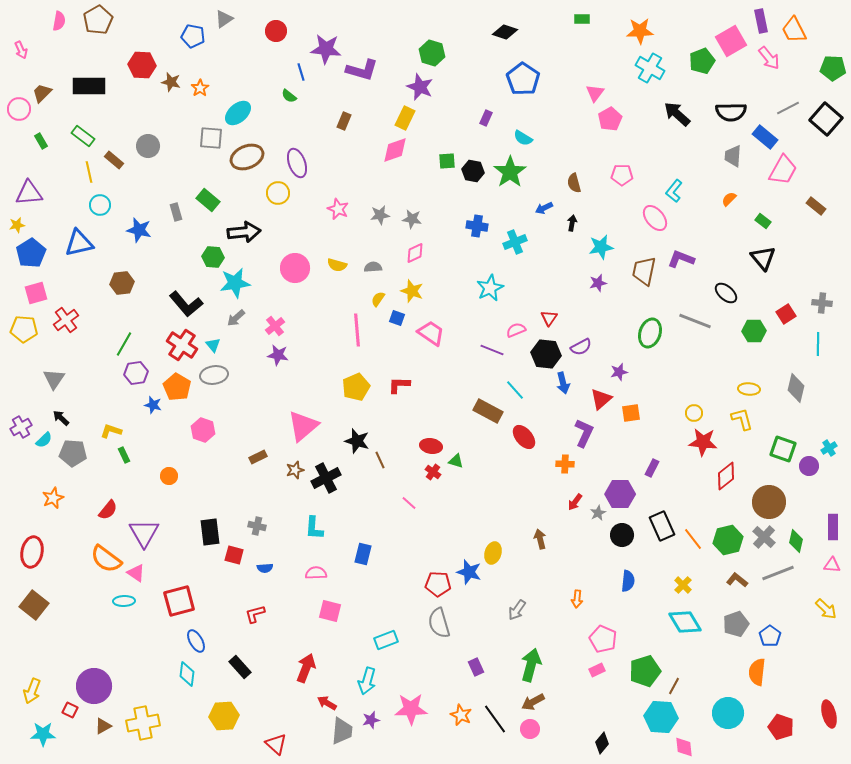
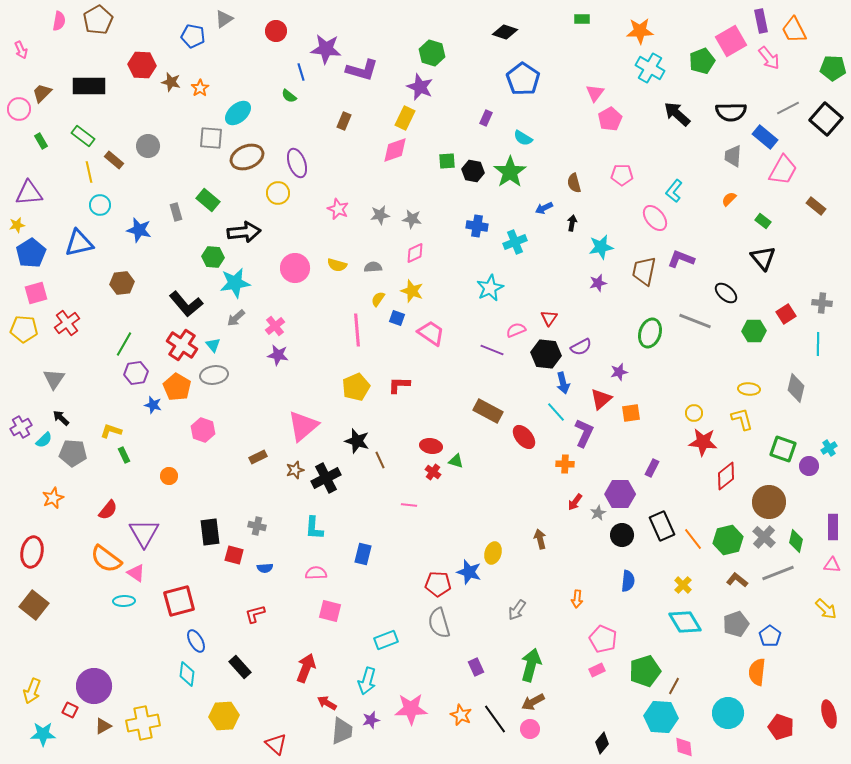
red cross at (66, 320): moved 1 px right, 3 px down
cyan line at (515, 390): moved 41 px right, 22 px down
pink line at (409, 503): moved 2 px down; rotated 35 degrees counterclockwise
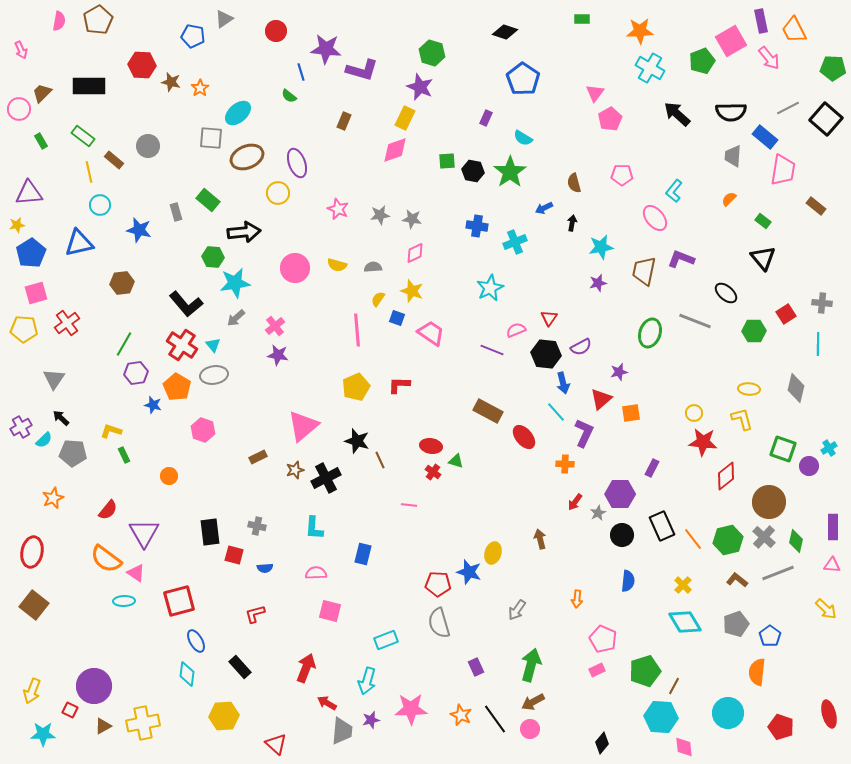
pink trapezoid at (783, 170): rotated 20 degrees counterclockwise
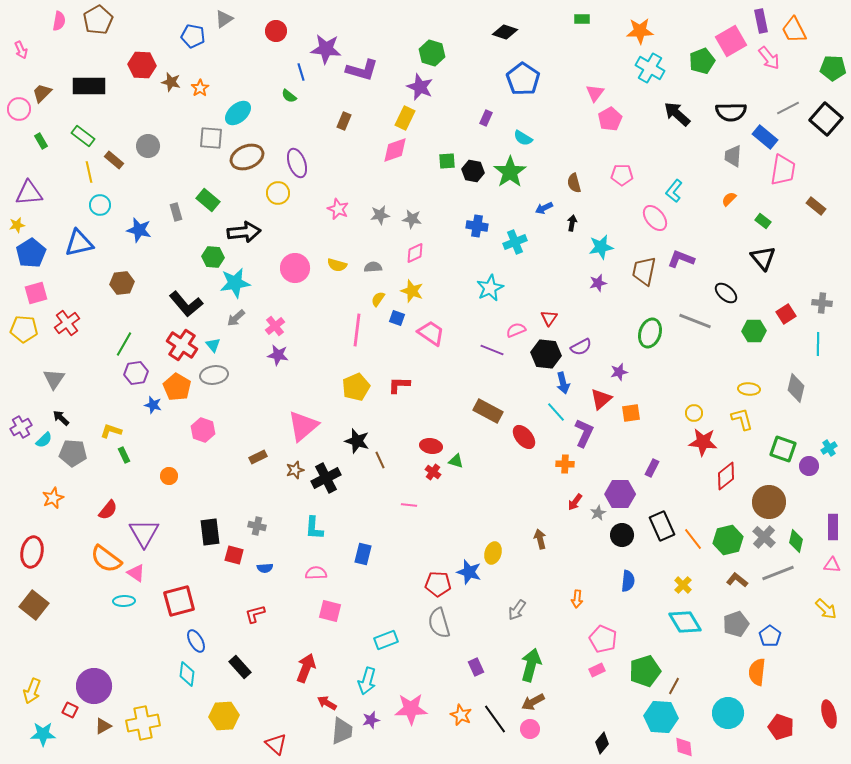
pink line at (357, 330): rotated 12 degrees clockwise
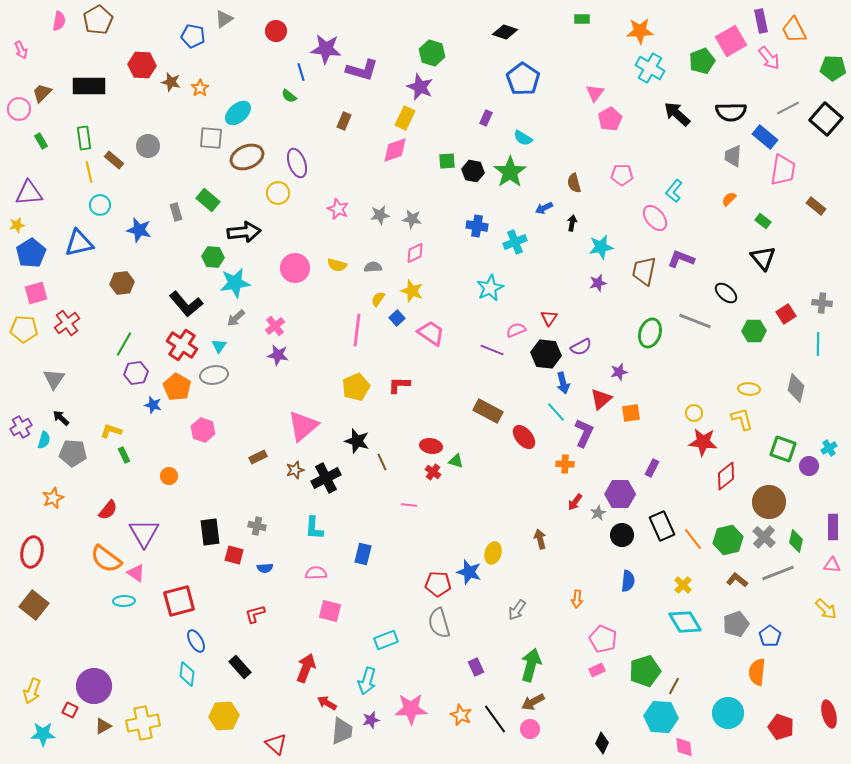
green rectangle at (83, 136): moved 1 px right, 2 px down; rotated 45 degrees clockwise
blue square at (397, 318): rotated 28 degrees clockwise
cyan triangle at (213, 345): moved 6 px right, 1 px down; rotated 14 degrees clockwise
cyan semicircle at (44, 440): rotated 30 degrees counterclockwise
brown line at (380, 460): moved 2 px right, 2 px down
black diamond at (602, 743): rotated 15 degrees counterclockwise
